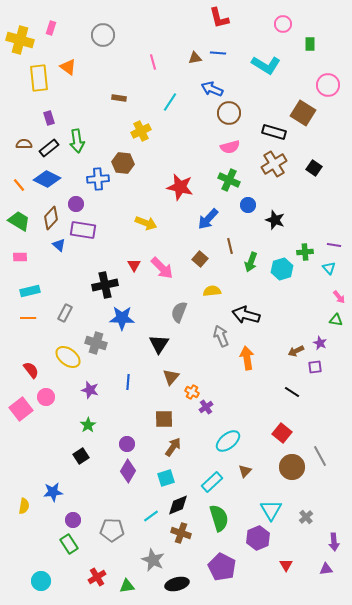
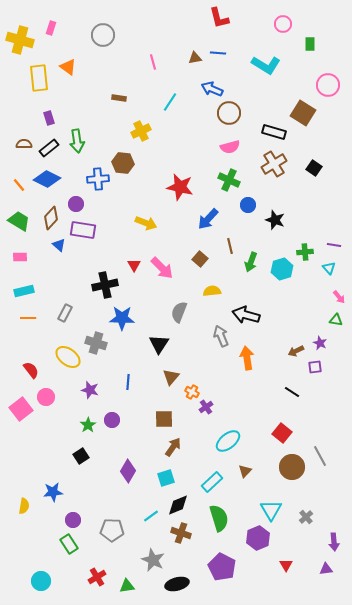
cyan rectangle at (30, 291): moved 6 px left
purple circle at (127, 444): moved 15 px left, 24 px up
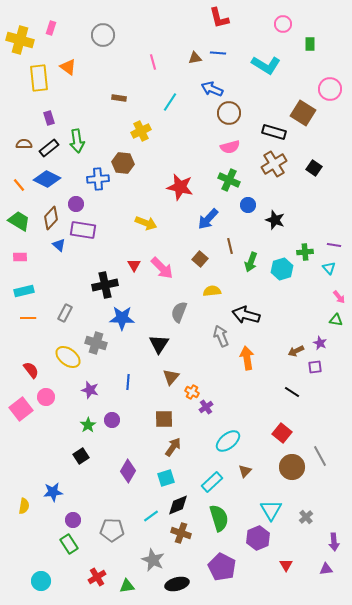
pink circle at (328, 85): moved 2 px right, 4 px down
